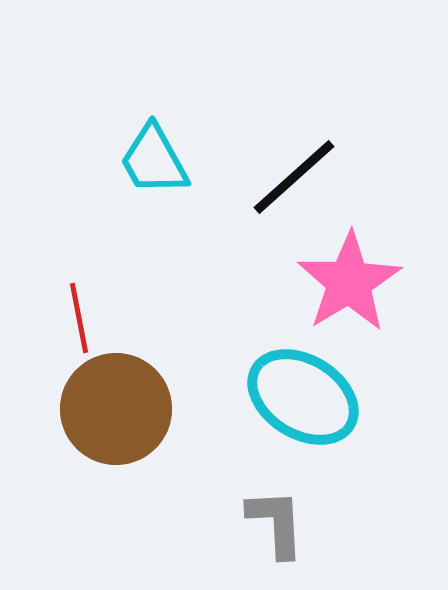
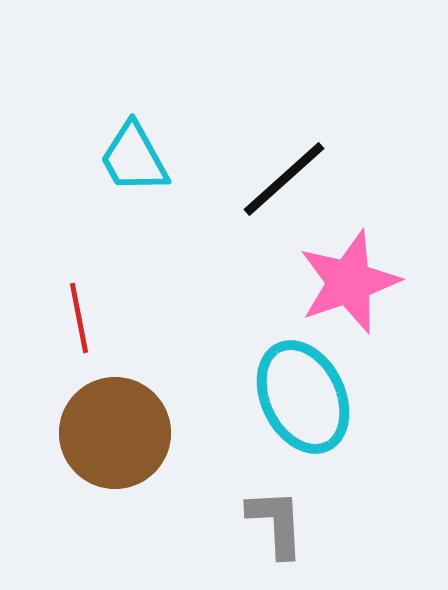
cyan trapezoid: moved 20 px left, 2 px up
black line: moved 10 px left, 2 px down
pink star: rotated 12 degrees clockwise
cyan ellipse: rotated 32 degrees clockwise
brown circle: moved 1 px left, 24 px down
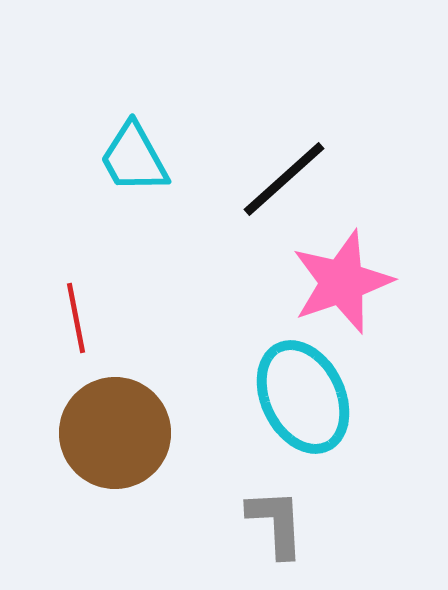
pink star: moved 7 px left
red line: moved 3 px left
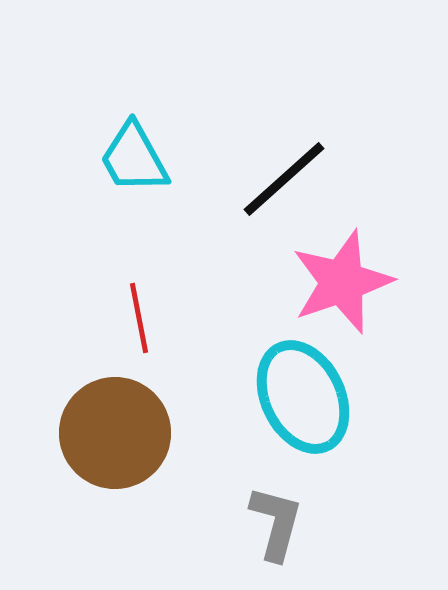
red line: moved 63 px right
gray L-shape: rotated 18 degrees clockwise
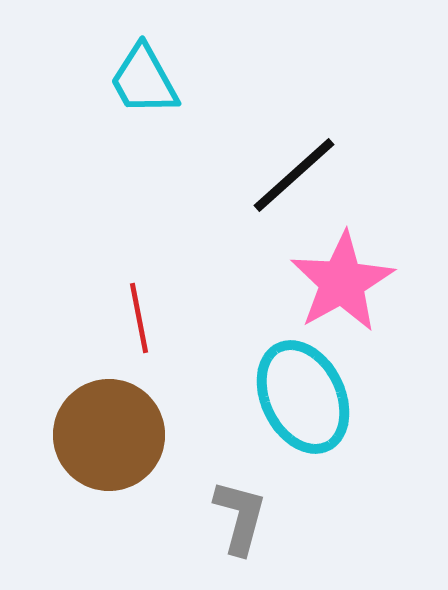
cyan trapezoid: moved 10 px right, 78 px up
black line: moved 10 px right, 4 px up
pink star: rotated 10 degrees counterclockwise
brown circle: moved 6 px left, 2 px down
gray L-shape: moved 36 px left, 6 px up
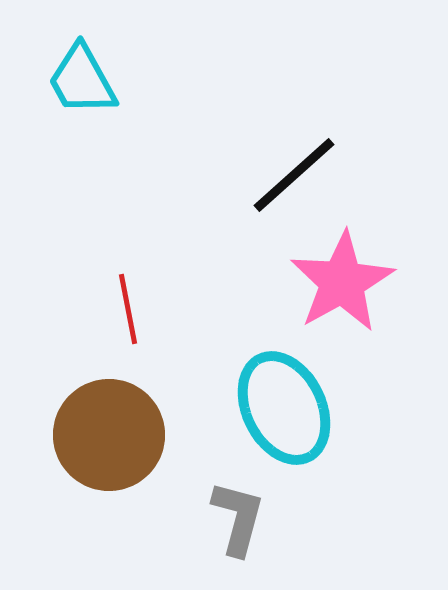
cyan trapezoid: moved 62 px left
red line: moved 11 px left, 9 px up
cyan ellipse: moved 19 px left, 11 px down
gray L-shape: moved 2 px left, 1 px down
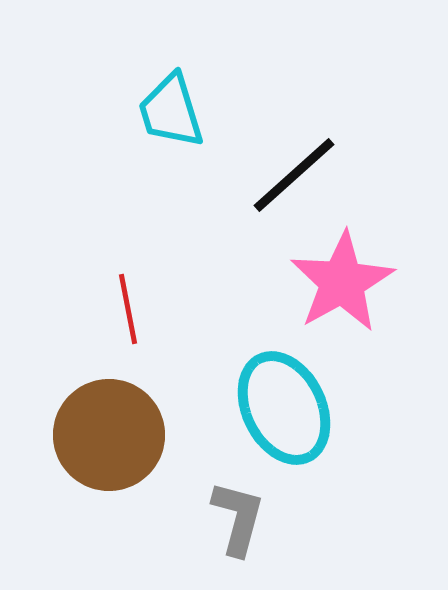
cyan trapezoid: moved 89 px right, 31 px down; rotated 12 degrees clockwise
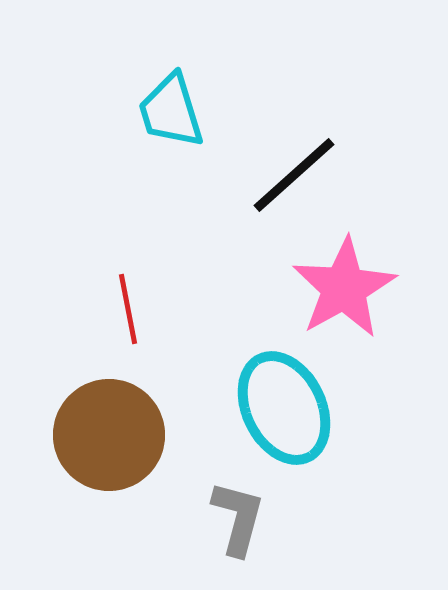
pink star: moved 2 px right, 6 px down
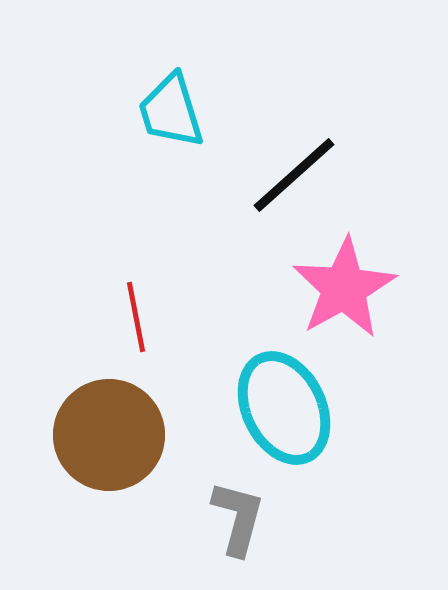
red line: moved 8 px right, 8 px down
